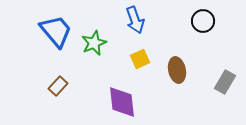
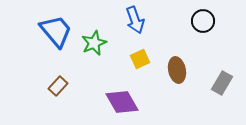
gray rectangle: moved 3 px left, 1 px down
purple diamond: rotated 24 degrees counterclockwise
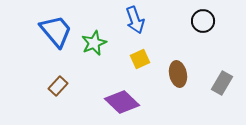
brown ellipse: moved 1 px right, 4 px down
purple diamond: rotated 16 degrees counterclockwise
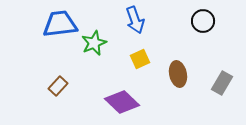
blue trapezoid: moved 4 px right, 7 px up; rotated 57 degrees counterclockwise
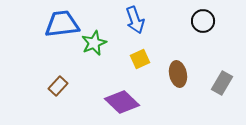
blue trapezoid: moved 2 px right
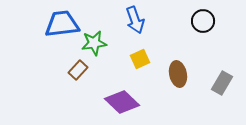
green star: rotated 15 degrees clockwise
brown rectangle: moved 20 px right, 16 px up
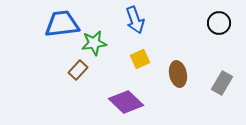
black circle: moved 16 px right, 2 px down
purple diamond: moved 4 px right
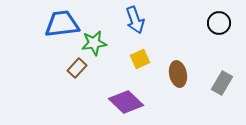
brown rectangle: moved 1 px left, 2 px up
